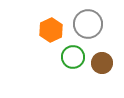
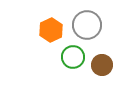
gray circle: moved 1 px left, 1 px down
brown circle: moved 2 px down
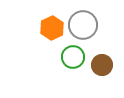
gray circle: moved 4 px left
orange hexagon: moved 1 px right, 2 px up
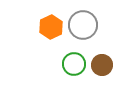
orange hexagon: moved 1 px left, 1 px up
green circle: moved 1 px right, 7 px down
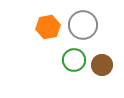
orange hexagon: moved 3 px left; rotated 15 degrees clockwise
green circle: moved 4 px up
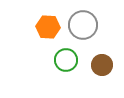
orange hexagon: rotated 15 degrees clockwise
green circle: moved 8 px left
